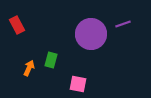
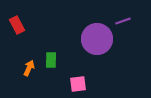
purple line: moved 3 px up
purple circle: moved 6 px right, 5 px down
green rectangle: rotated 14 degrees counterclockwise
pink square: rotated 18 degrees counterclockwise
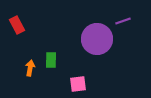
orange arrow: moved 1 px right; rotated 14 degrees counterclockwise
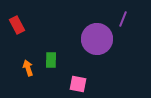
purple line: moved 2 px up; rotated 49 degrees counterclockwise
orange arrow: moved 2 px left; rotated 28 degrees counterclockwise
pink square: rotated 18 degrees clockwise
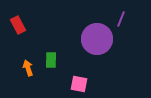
purple line: moved 2 px left
red rectangle: moved 1 px right
pink square: moved 1 px right
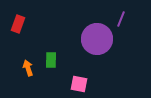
red rectangle: moved 1 px up; rotated 48 degrees clockwise
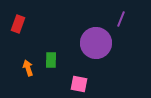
purple circle: moved 1 px left, 4 px down
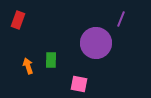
red rectangle: moved 4 px up
orange arrow: moved 2 px up
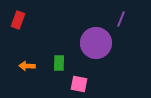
green rectangle: moved 8 px right, 3 px down
orange arrow: moved 1 px left; rotated 70 degrees counterclockwise
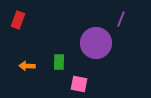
green rectangle: moved 1 px up
